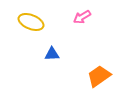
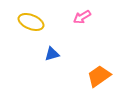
blue triangle: rotated 14 degrees counterclockwise
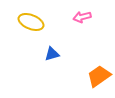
pink arrow: rotated 18 degrees clockwise
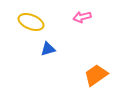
blue triangle: moved 4 px left, 5 px up
orange trapezoid: moved 3 px left, 1 px up
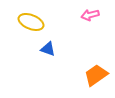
pink arrow: moved 8 px right, 2 px up
blue triangle: rotated 35 degrees clockwise
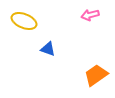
yellow ellipse: moved 7 px left, 1 px up
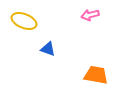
orange trapezoid: rotated 45 degrees clockwise
